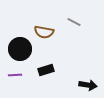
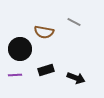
black arrow: moved 12 px left, 7 px up; rotated 12 degrees clockwise
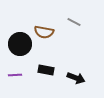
black circle: moved 5 px up
black rectangle: rotated 28 degrees clockwise
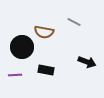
black circle: moved 2 px right, 3 px down
black arrow: moved 11 px right, 16 px up
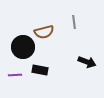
gray line: rotated 56 degrees clockwise
brown semicircle: rotated 24 degrees counterclockwise
black circle: moved 1 px right
black rectangle: moved 6 px left
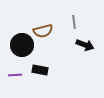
brown semicircle: moved 1 px left, 1 px up
black circle: moved 1 px left, 2 px up
black arrow: moved 2 px left, 17 px up
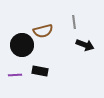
black rectangle: moved 1 px down
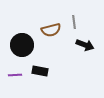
brown semicircle: moved 8 px right, 1 px up
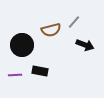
gray line: rotated 48 degrees clockwise
